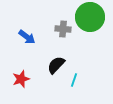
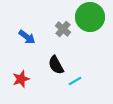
gray cross: rotated 35 degrees clockwise
black semicircle: rotated 72 degrees counterclockwise
cyan line: moved 1 px right, 1 px down; rotated 40 degrees clockwise
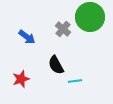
cyan line: rotated 24 degrees clockwise
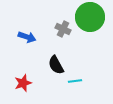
gray cross: rotated 14 degrees counterclockwise
blue arrow: rotated 18 degrees counterclockwise
red star: moved 2 px right, 4 px down
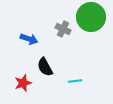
green circle: moved 1 px right
blue arrow: moved 2 px right, 2 px down
black semicircle: moved 11 px left, 2 px down
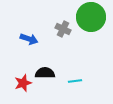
black semicircle: moved 6 px down; rotated 120 degrees clockwise
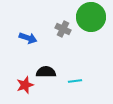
blue arrow: moved 1 px left, 1 px up
black semicircle: moved 1 px right, 1 px up
red star: moved 2 px right, 2 px down
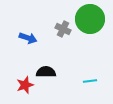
green circle: moved 1 px left, 2 px down
cyan line: moved 15 px right
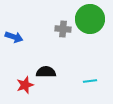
gray cross: rotated 21 degrees counterclockwise
blue arrow: moved 14 px left, 1 px up
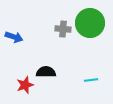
green circle: moved 4 px down
cyan line: moved 1 px right, 1 px up
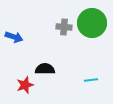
green circle: moved 2 px right
gray cross: moved 1 px right, 2 px up
black semicircle: moved 1 px left, 3 px up
